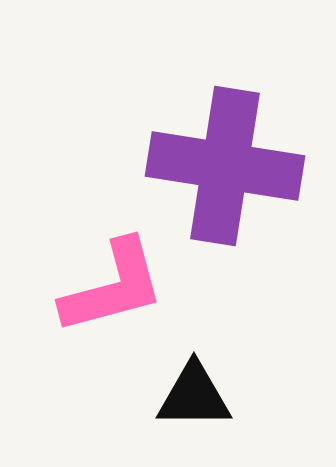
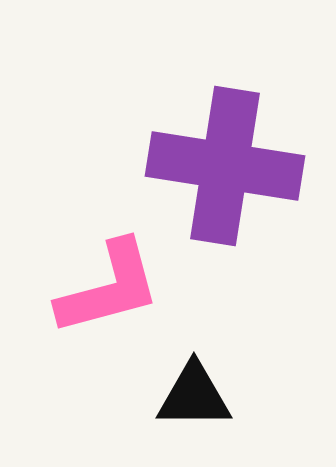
pink L-shape: moved 4 px left, 1 px down
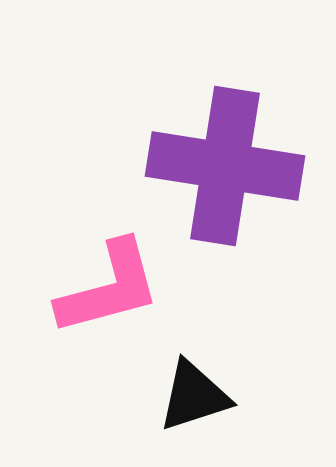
black triangle: rotated 18 degrees counterclockwise
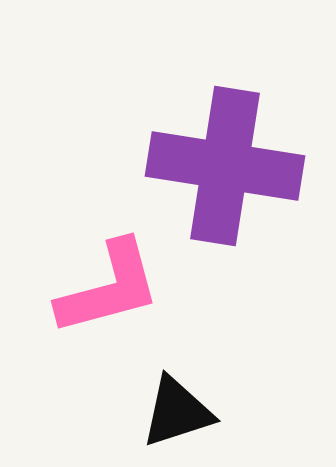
black triangle: moved 17 px left, 16 px down
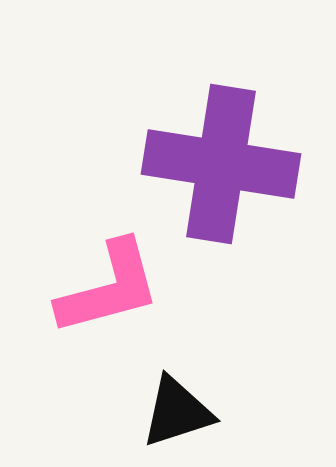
purple cross: moved 4 px left, 2 px up
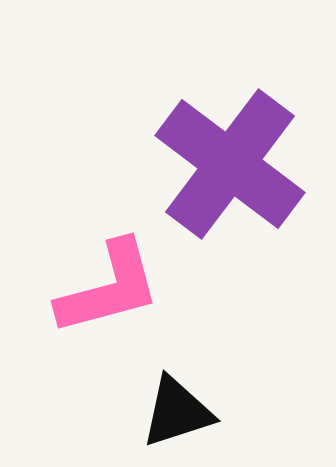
purple cross: moved 9 px right; rotated 28 degrees clockwise
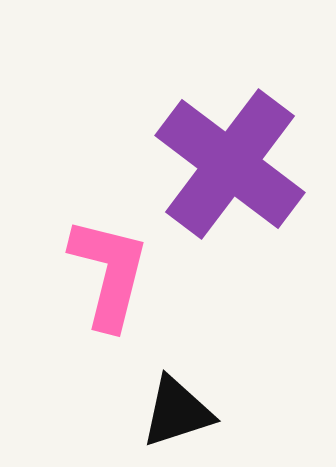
pink L-shape: moved 15 px up; rotated 61 degrees counterclockwise
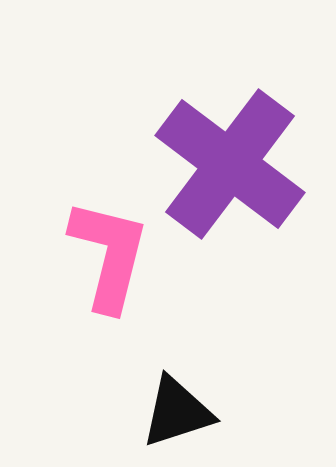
pink L-shape: moved 18 px up
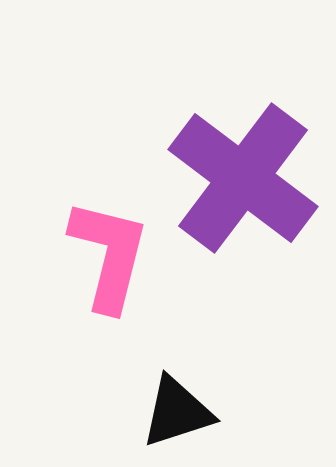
purple cross: moved 13 px right, 14 px down
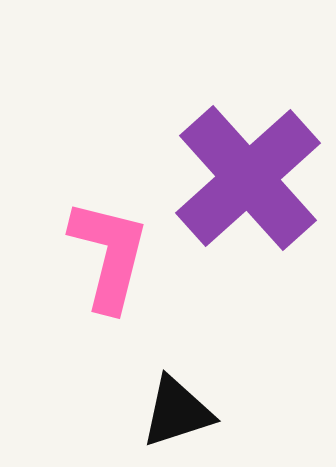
purple cross: moved 5 px right; rotated 11 degrees clockwise
